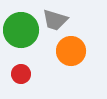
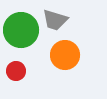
orange circle: moved 6 px left, 4 px down
red circle: moved 5 px left, 3 px up
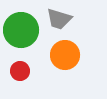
gray trapezoid: moved 4 px right, 1 px up
red circle: moved 4 px right
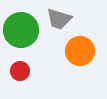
orange circle: moved 15 px right, 4 px up
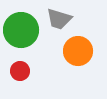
orange circle: moved 2 px left
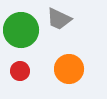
gray trapezoid: rotated 8 degrees clockwise
orange circle: moved 9 px left, 18 px down
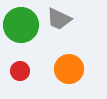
green circle: moved 5 px up
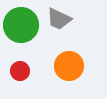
orange circle: moved 3 px up
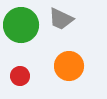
gray trapezoid: moved 2 px right
red circle: moved 5 px down
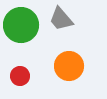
gray trapezoid: rotated 24 degrees clockwise
